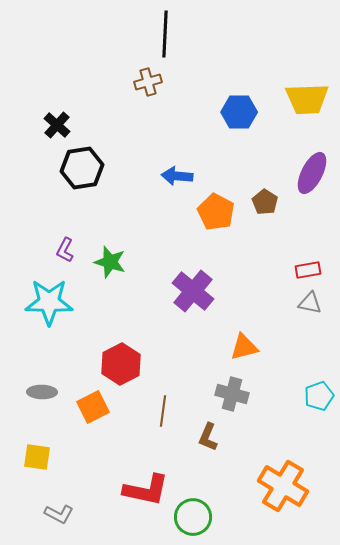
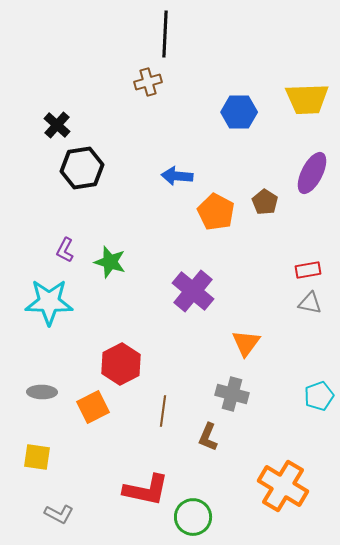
orange triangle: moved 2 px right, 4 px up; rotated 40 degrees counterclockwise
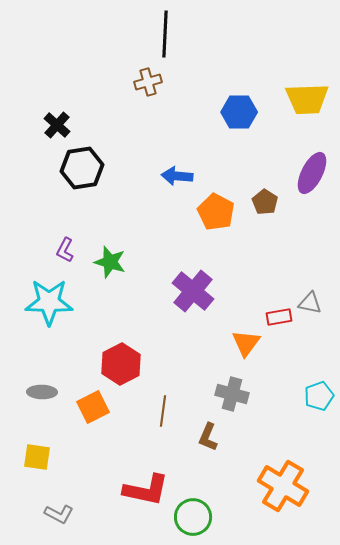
red rectangle: moved 29 px left, 47 px down
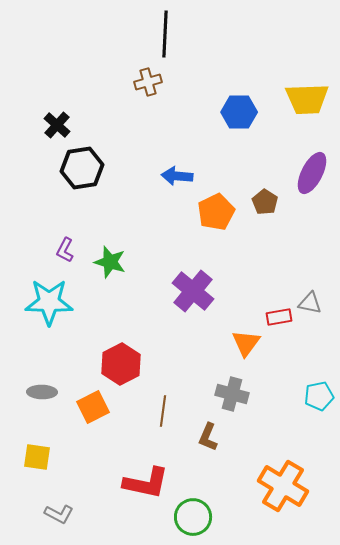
orange pentagon: rotated 18 degrees clockwise
cyan pentagon: rotated 8 degrees clockwise
red L-shape: moved 7 px up
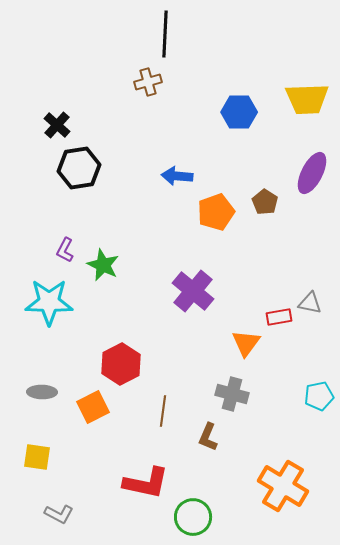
black hexagon: moved 3 px left
orange pentagon: rotated 6 degrees clockwise
green star: moved 7 px left, 3 px down; rotated 8 degrees clockwise
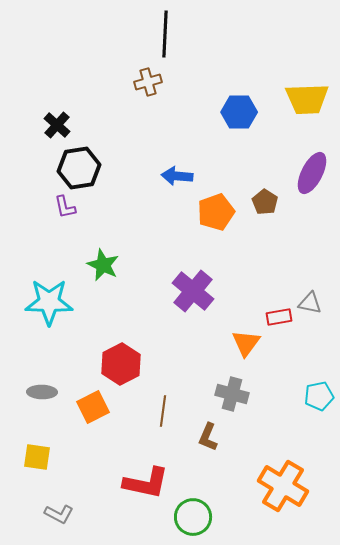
purple L-shape: moved 43 px up; rotated 40 degrees counterclockwise
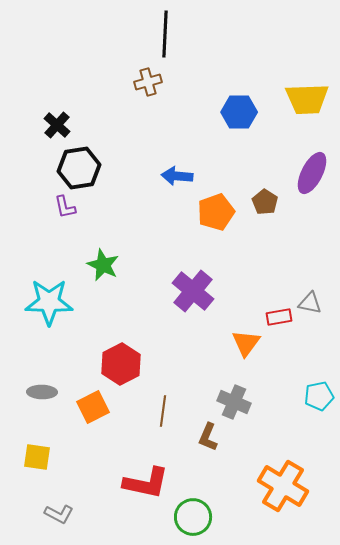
gray cross: moved 2 px right, 8 px down; rotated 8 degrees clockwise
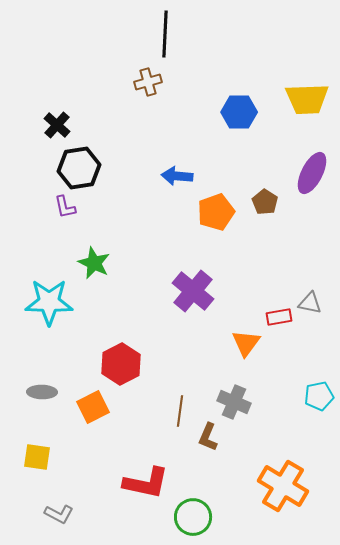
green star: moved 9 px left, 2 px up
brown line: moved 17 px right
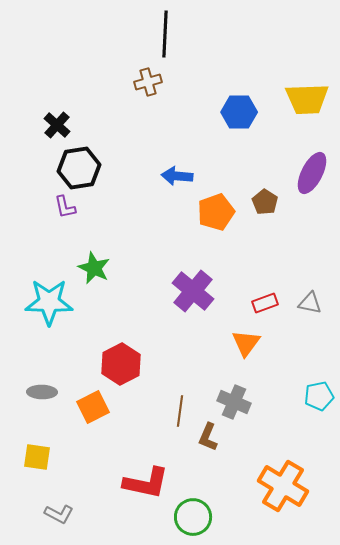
green star: moved 5 px down
red rectangle: moved 14 px left, 14 px up; rotated 10 degrees counterclockwise
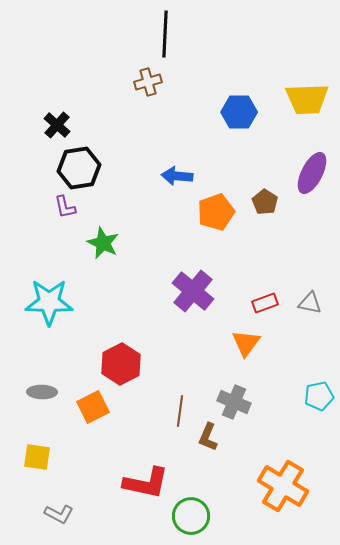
green star: moved 9 px right, 25 px up
green circle: moved 2 px left, 1 px up
